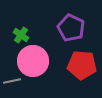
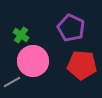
gray line: moved 1 px down; rotated 18 degrees counterclockwise
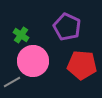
purple pentagon: moved 4 px left, 1 px up
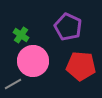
purple pentagon: moved 1 px right
red pentagon: moved 1 px left, 1 px down
gray line: moved 1 px right, 2 px down
